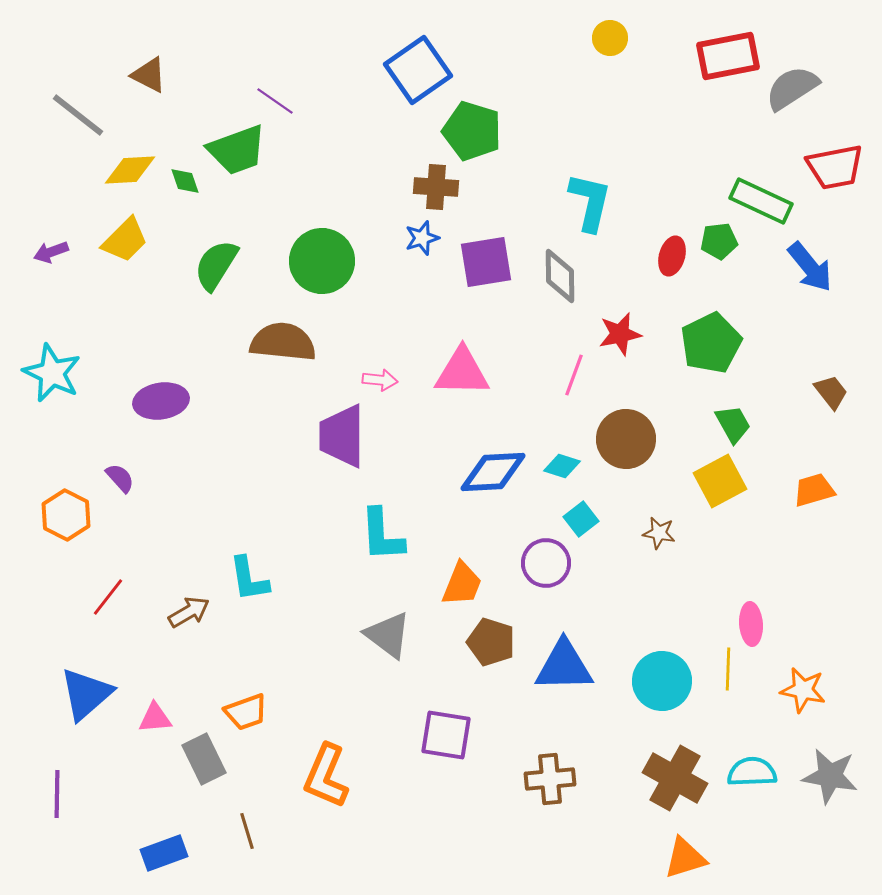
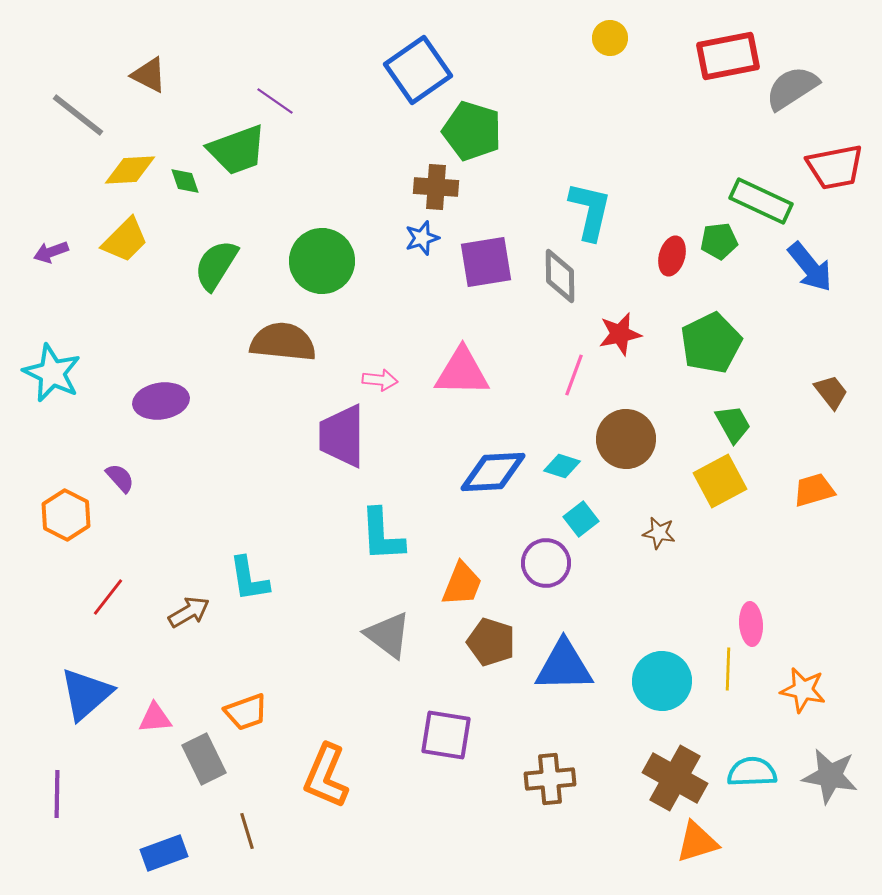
cyan L-shape at (590, 202): moved 9 px down
orange triangle at (685, 858): moved 12 px right, 16 px up
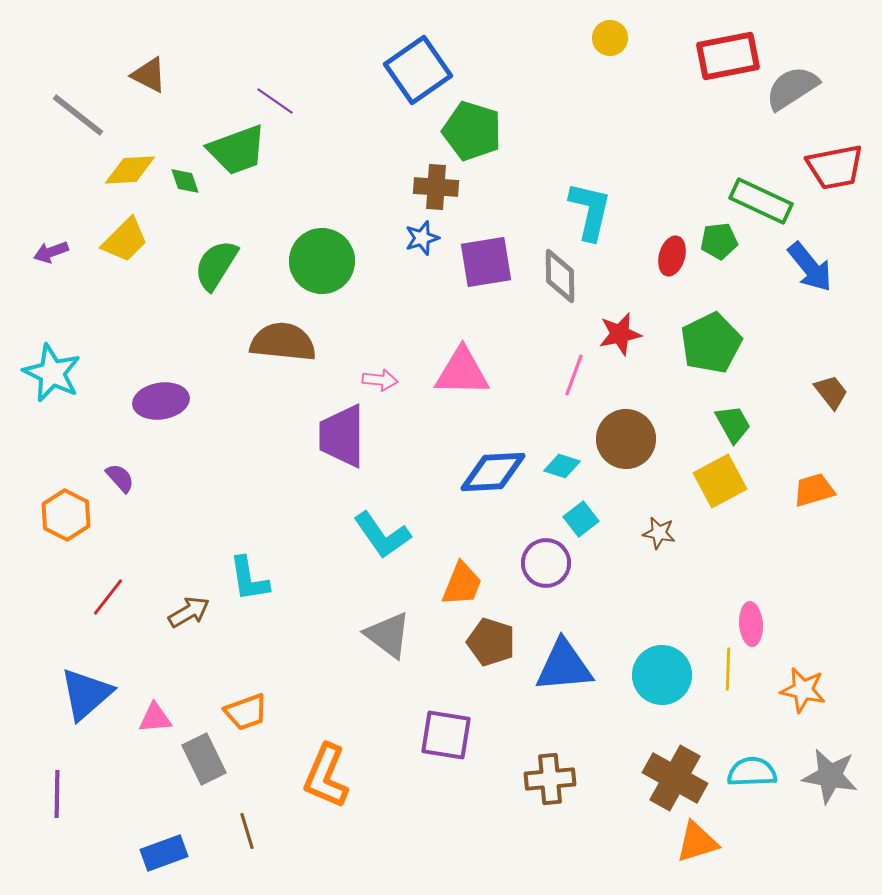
cyan L-shape at (382, 535): rotated 32 degrees counterclockwise
blue triangle at (564, 666): rotated 4 degrees counterclockwise
cyan circle at (662, 681): moved 6 px up
